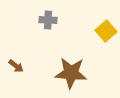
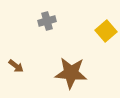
gray cross: moved 1 px left, 1 px down; rotated 18 degrees counterclockwise
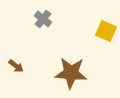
gray cross: moved 4 px left, 2 px up; rotated 36 degrees counterclockwise
yellow square: rotated 25 degrees counterclockwise
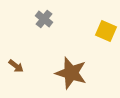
gray cross: moved 1 px right
brown star: rotated 12 degrees clockwise
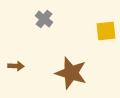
yellow square: rotated 30 degrees counterclockwise
brown arrow: rotated 35 degrees counterclockwise
